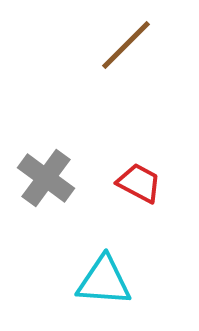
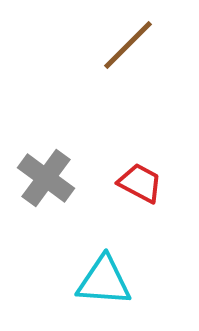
brown line: moved 2 px right
red trapezoid: moved 1 px right
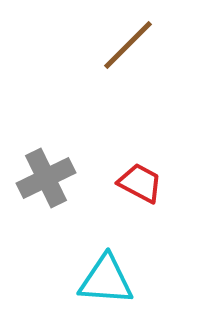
gray cross: rotated 28 degrees clockwise
cyan triangle: moved 2 px right, 1 px up
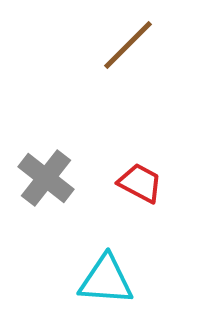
gray cross: rotated 26 degrees counterclockwise
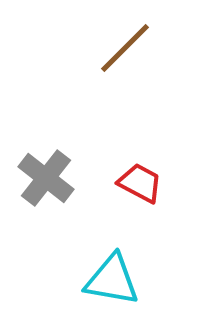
brown line: moved 3 px left, 3 px down
cyan triangle: moved 6 px right; rotated 6 degrees clockwise
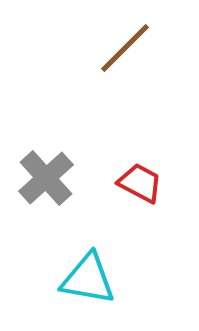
gray cross: rotated 10 degrees clockwise
cyan triangle: moved 24 px left, 1 px up
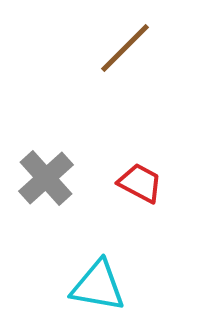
cyan triangle: moved 10 px right, 7 px down
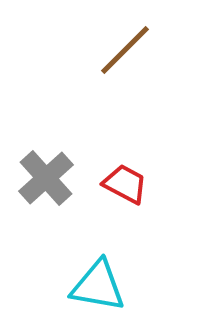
brown line: moved 2 px down
red trapezoid: moved 15 px left, 1 px down
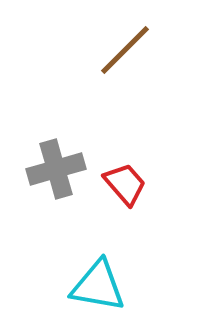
gray cross: moved 10 px right, 9 px up; rotated 26 degrees clockwise
red trapezoid: rotated 21 degrees clockwise
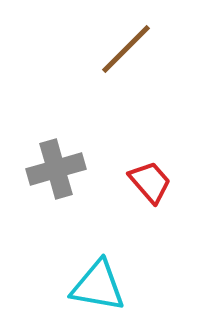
brown line: moved 1 px right, 1 px up
red trapezoid: moved 25 px right, 2 px up
